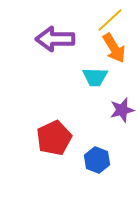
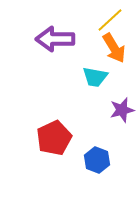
cyan trapezoid: rotated 8 degrees clockwise
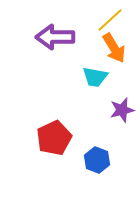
purple arrow: moved 2 px up
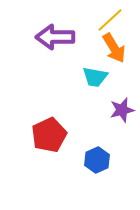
red pentagon: moved 5 px left, 3 px up
blue hexagon: rotated 15 degrees clockwise
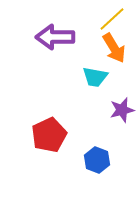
yellow line: moved 2 px right, 1 px up
blue hexagon: rotated 15 degrees counterclockwise
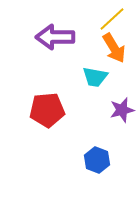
red pentagon: moved 2 px left, 25 px up; rotated 20 degrees clockwise
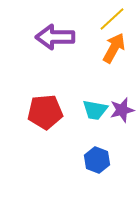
orange arrow: rotated 120 degrees counterclockwise
cyan trapezoid: moved 33 px down
red pentagon: moved 2 px left, 2 px down
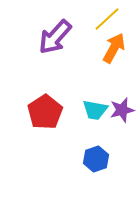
yellow line: moved 5 px left
purple arrow: rotated 48 degrees counterclockwise
red pentagon: rotated 28 degrees counterclockwise
blue hexagon: moved 1 px left, 1 px up; rotated 20 degrees clockwise
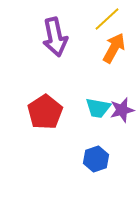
purple arrow: rotated 54 degrees counterclockwise
cyan trapezoid: moved 3 px right, 2 px up
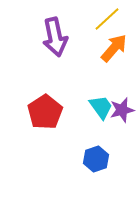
orange arrow: rotated 12 degrees clockwise
cyan trapezoid: moved 3 px right, 1 px up; rotated 136 degrees counterclockwise
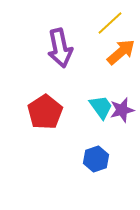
yellow line: moved 3 px right, 4 px down
purple arrow: moved 5 px right, 11 px down
orange arrow: moved 7 px right, 4 px down; rotated 8 degrees clockwise
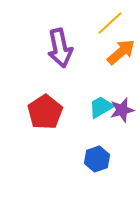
cyan trapezoid: rotated 84 degrees counterclockwise
blue hexagon: moved 1 px right
